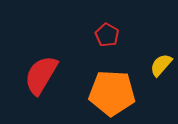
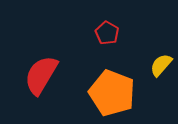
red pentagon: moved 2 px up
orange pentagon: rotated 18 degrees clockwise
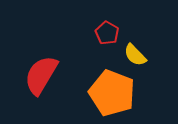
yellow semicircle: moved 26 px left, 10 px up; rotated 85 degrees counterclockwise
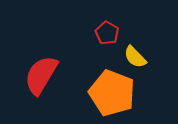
yellow semicircle: moved 2 px down
